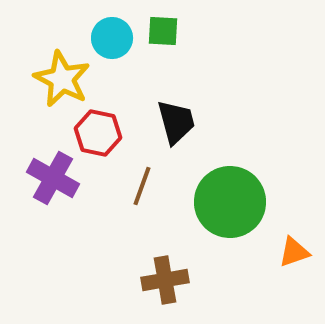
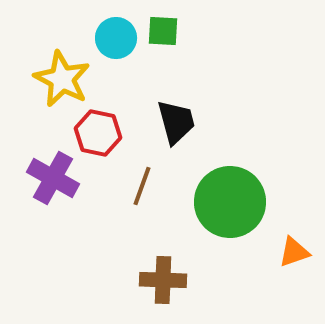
cyan circle: moved 4 px right
brown cross: moved 2 px left; rotated 12 degrees clockwise
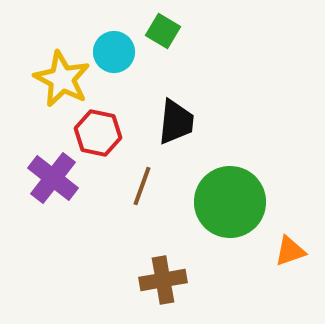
green square: rotated 28 degrees clockwise
cyan circle: moved 2 px left, 14 px down
black trapezoid: rotated 21 degrees clockwise
purple cross: rotated 9 degrees clockwise
orange triangle: moved 4 px left, 1 px up
brown cross: rotated 12 degrees counterclockwise
